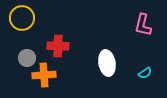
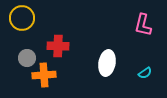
white ellipse: rotated 20 degrees clockwise
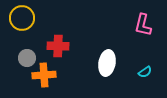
cyan semicircle: moved 1 px up
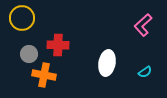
pink L-shape: rotated 35 degrees clockwise
red cross: moved 1 px up
gray circle: moved 2 px right, 4 px up
orange cross: rotated 15 degrees clockwise
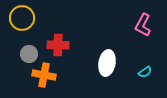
pink L-shape: rotated 20 degrees counterclockwise
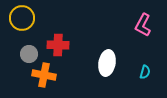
cyan semicircle: rotated 40 degrees counterclockwise
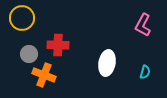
orange cross: rotated 10 degrees clockwise
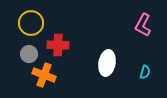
yellow circle: moved 9 px right, 5 px down
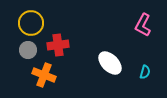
red cross: rotated 10 degrees counterclockwise
gray circle: moved 1 px left, 4 px up
white ellipse: moved 3 px right; rotated 55 degrees counterclockwise
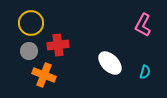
gray circle: moved 1 px right, 1 px down
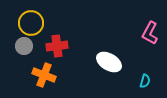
pink L-shape: moved 7 px right, 8 px down
red cross: moved 1 px left, 1 px down
gray circle: moved 5 px left, 5 px up
white ellipse: moved 1 px left, 1 px up; rotated 15 degrees counterclockwise
cyan semicircle: moved 9 px down
